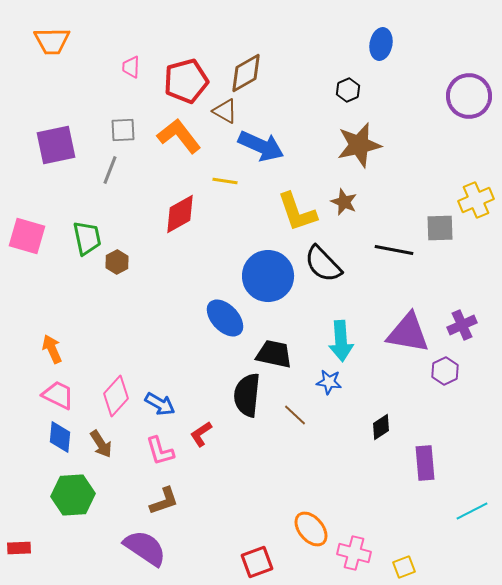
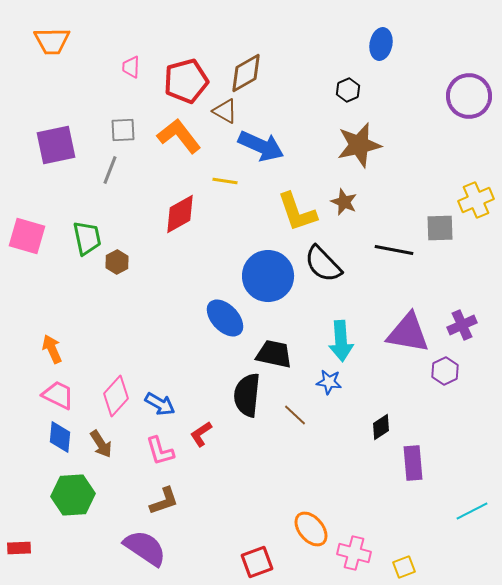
purple rectangle at (425, 463): moved 12 px left
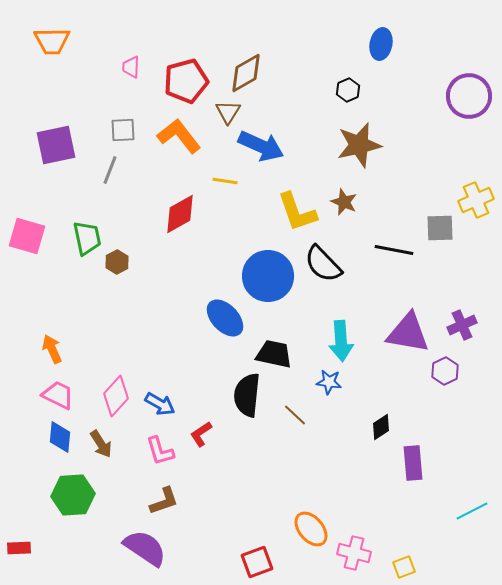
brown triangle at (225, 111): moved 3 px right, 1 px down; rotated 32 degrees clockwise
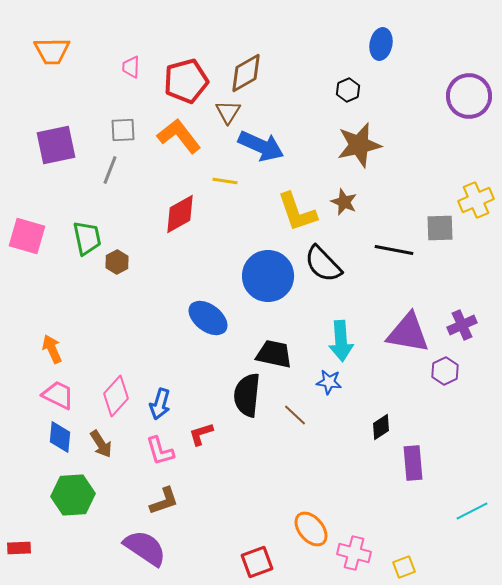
orange trapezoid at (52, 41): moved 10 px down
blue ellipse at (225, 318): moved 17 px left; rotated 9 degrees counterclockwise
blue arrow at (160, 404): rotated 76 degrees clockwise
red L-shape at (201, 434): rotated 16 degrees clockwise
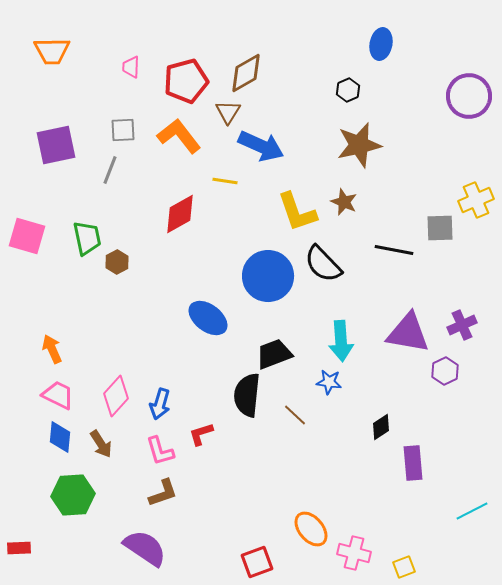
black trapezoid at (274, 354): rotated 33 degrees counterclockwise
brown L-shape at (164, 501): moved 1 px left, 8 px up
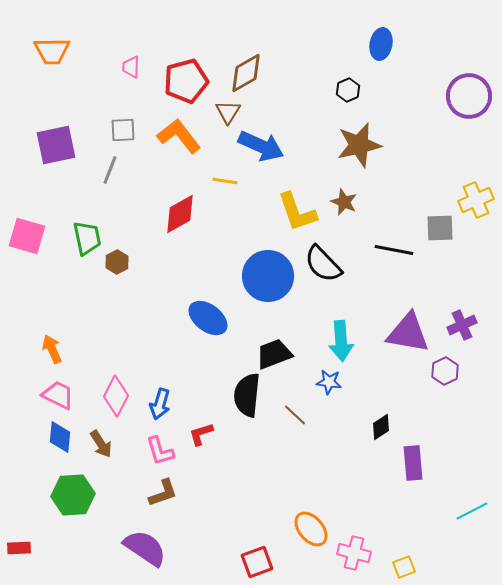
pink diamond at (116, 396): rotated 15 degrees counterclockwise
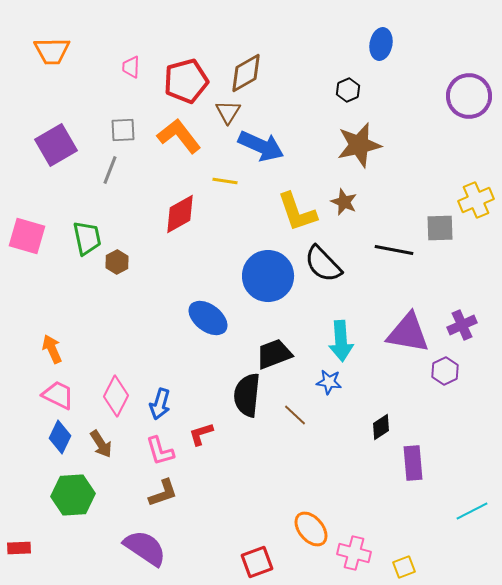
purple square at (56, 145): rotated 18 degrees counterclockwise
blue diamond at (60, 437): rotated 20 degrees clockwise
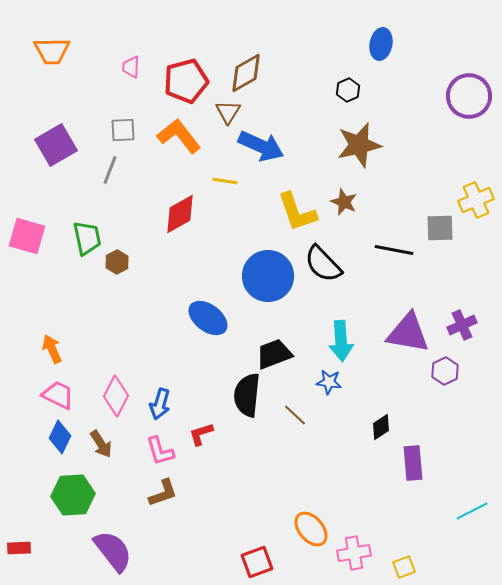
purple semicircle at (145, 548): moved 32 px left, 3 px down; rotated 18 degrees clockwise
pink cross at (354, 553): rotated 24 degrees counterclockwise
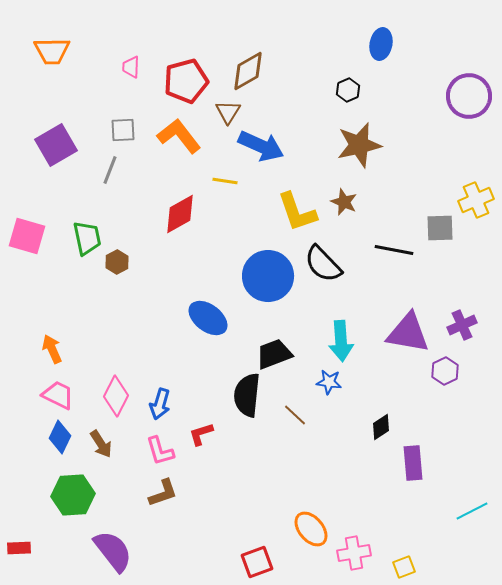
brown diamond at (246, 73): moved 2 px right, 2 px up
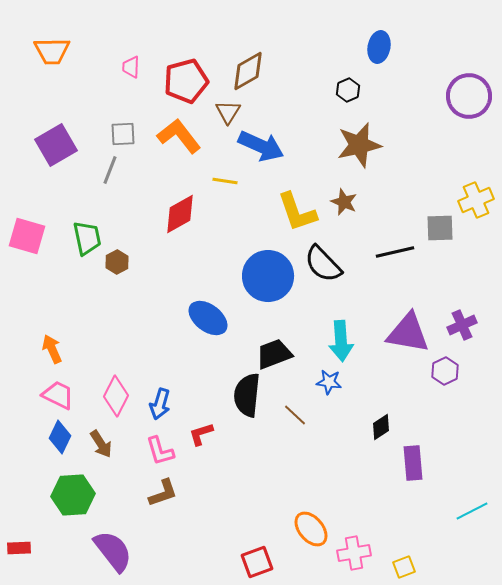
blue ellipse at (381, 44): moved 2 px left, 3 px down
gray square at (123, 130): moved 4 px down
black line at (394, 250): moved 1 px right, 2 px down; rotated 24 degrees counterclockwise
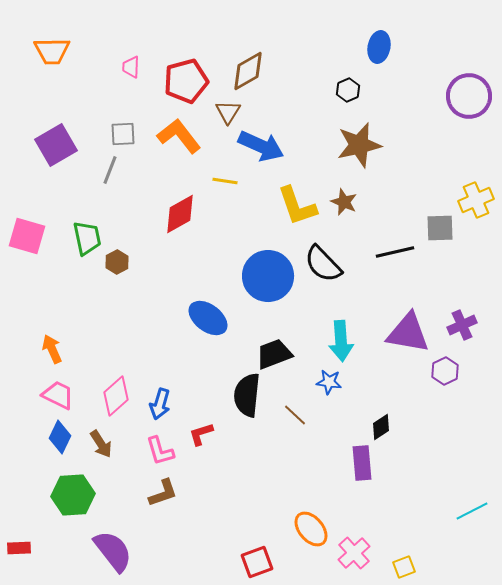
yellow L-shape at (297, 212): moved 6 px up
pink diamond at (116, 396): rotated 21 degrees clockwise
purple rectangle at (413, 463): moved 51 px left
pink cross at (354, 553): rotated 32 degrees counterclockwise
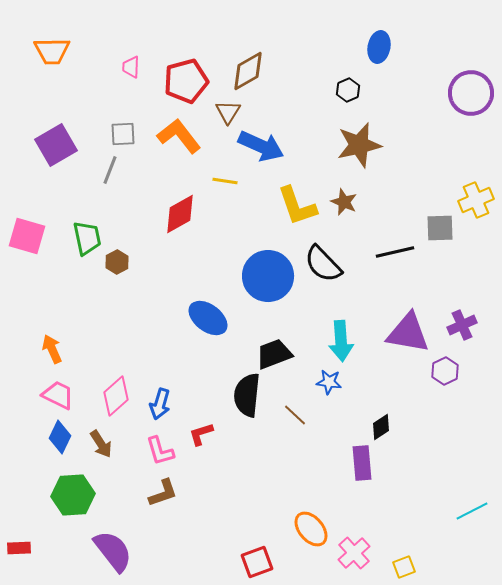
purple circle at (469, 96): moved 2 px right, 3 px up
